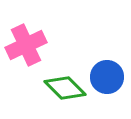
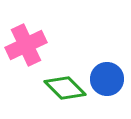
blue circle: moved 2 px down
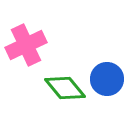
green diamond: rotated 6 degrees clockwise
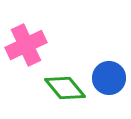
blue circle: moved 2 px right, 1 px up
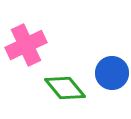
blue circle: moved 3 px right, 5 px up
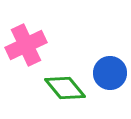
blue circle: moved 2 px left
